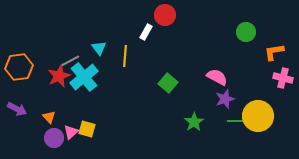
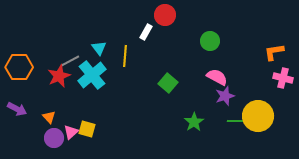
green circle: moved 36 px left, 9 px down
orange hexagon: rotated 8 degrees clockwise
cyan cross: moved 8 px right, 2 px up
purple star: moved 3 px up
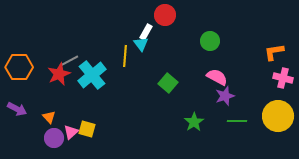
cyan triangle: moved 42 px right, 4 px up
gray line: moved 1 px left
red star: moved 2 px up
yellow circle: moved 20 px right
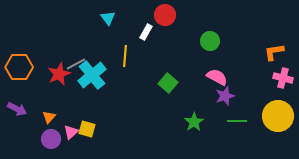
cyan triangle: moved 33 px left, 26 px up
gray line: moved 7 px right, 3 px down
orange triangle: rotated 24 degrees clockwise
purple circle: moved 3 px left, 1 px down
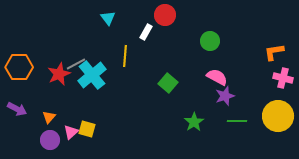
purple circle: moved 1 px left, 1 px down
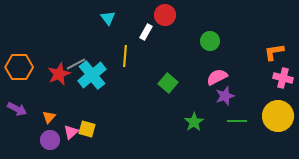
pink semicircle: rotated 55 degrees counterclockwise
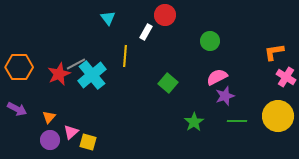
pink cross: moved 3 px right, 1 px up; rotated 18 degrees clockwise
yellow square: moved 1 px right, 13 px down
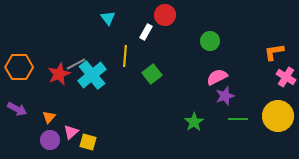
green square: moved 16 px left, 9 px up; rotated 12 degrees clockwise
green line: moved 1 px right, 2 px up
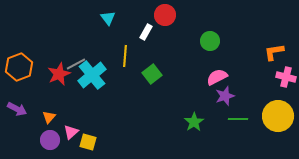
orange hexagon: rotated 20 degrees counterclockwise
pink cross: rotated 18 degrees counterclockwise
